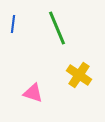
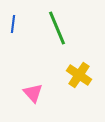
pink triangle: rotated 30 degrees clockwise
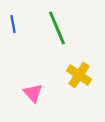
blue line: rotated 18 degrees counterclockwise
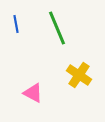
blue line: moved 3 px right
pink triangle: rotated 20 degrees counterclockwise
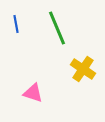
yellow cross: moved 4 px right, 6 px up
pink triangle: rotated 10 degrees counterclockwise
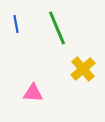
yellow cross: rotated 15 degrees clockwise
pink triangle: rotated 15 degrees counterclockwise
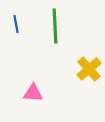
green line: moved 2 px left, 2 px up; rotated 20 degrees clockwise
yellow cross: moved 6 px right
